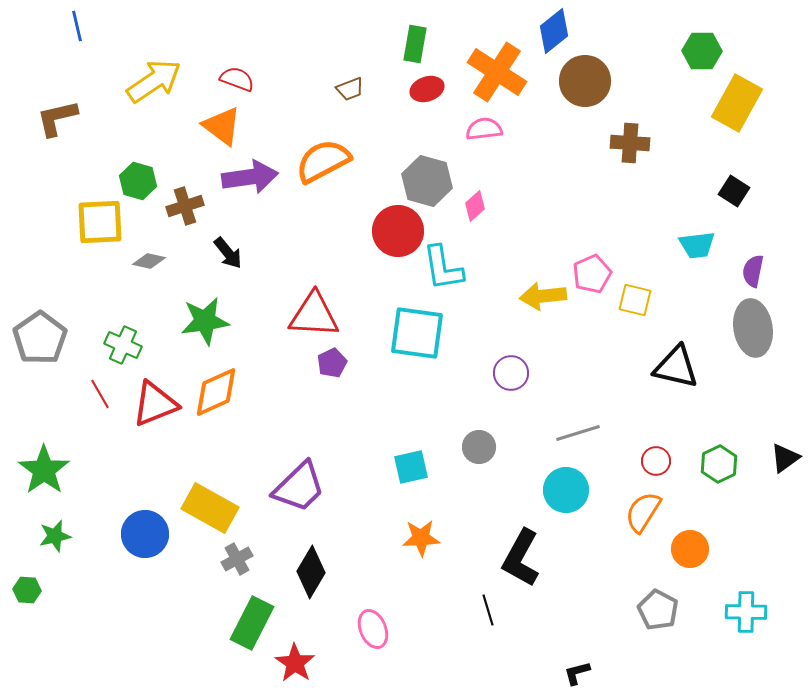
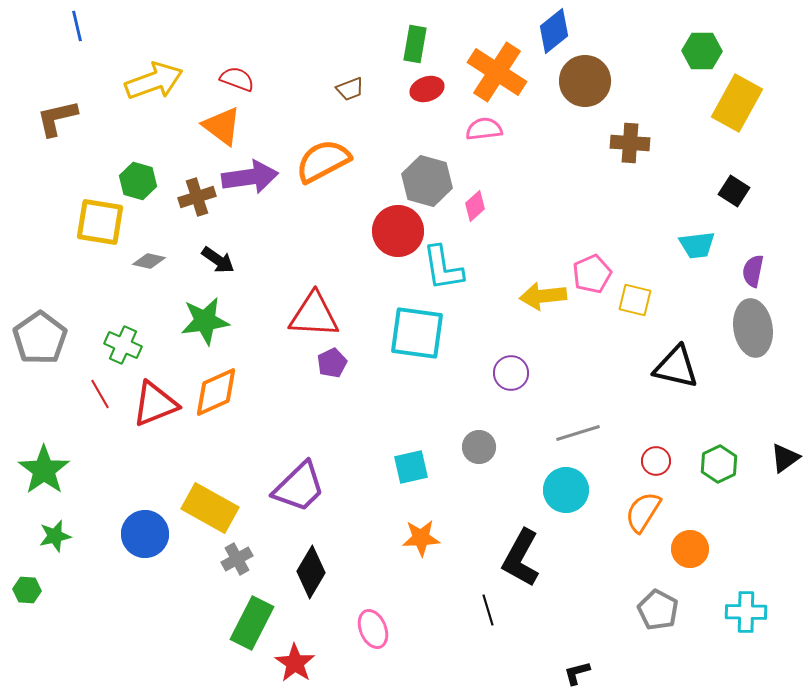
yellow arrow at (154, 81): rotated 14 degrees clockwise
brown cross at (185, 206): moved 12 px right, 9 px up
yellow square at (100, 222): rotated 12 degrees clockwise
black arrow at (228, 253): moved 10 px left, 7 px down; rotated 16 degrees counterclockwise
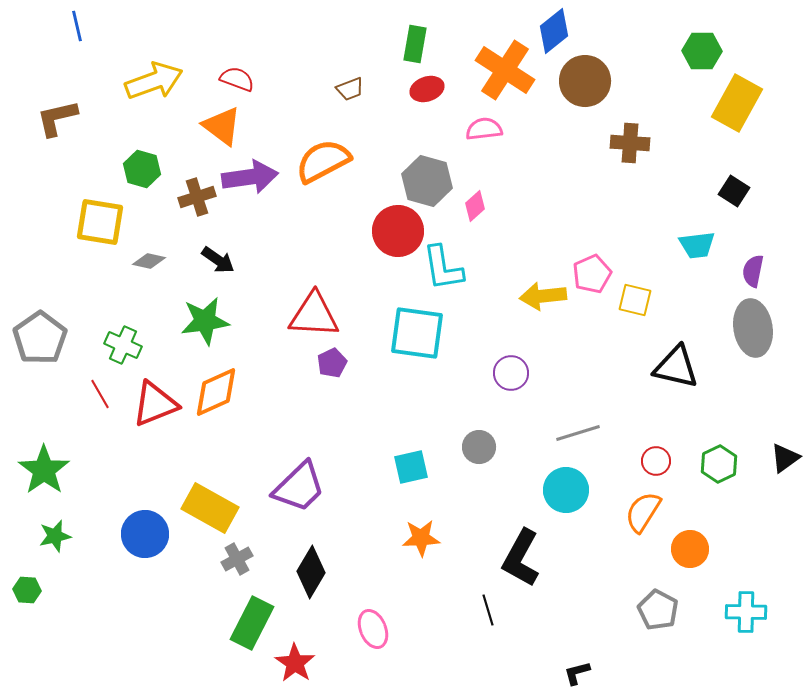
orange cross at (497, 72): moved 8 px right, 2 px up
green hexagon at (138, 181): moved 4 px right, 12 px up
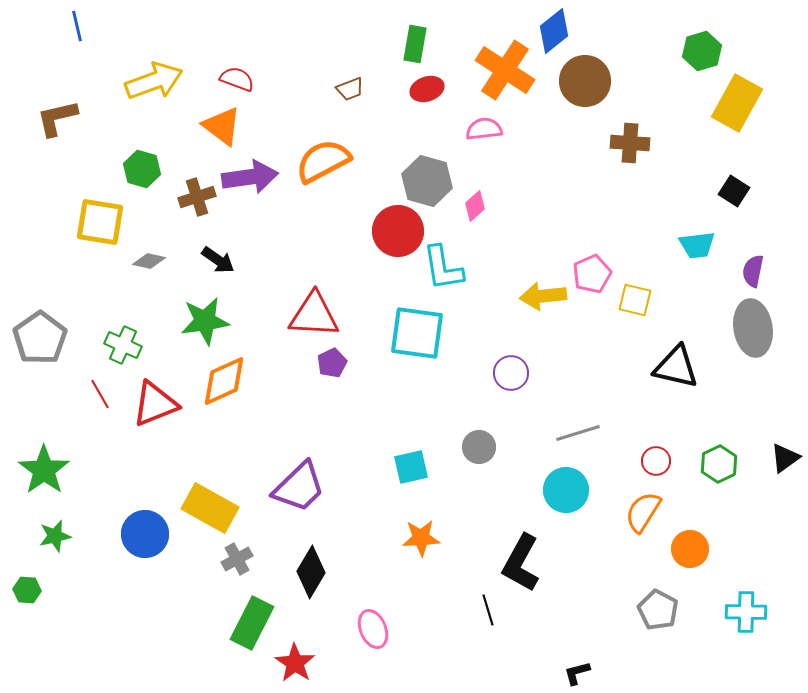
green hexagon at (702, 51): rotated 18 degrees counterclockwise
orange diamond at (216, 392): moved 8 px right, 11 px up
black L-shape at (521, 558): moved 5 px down
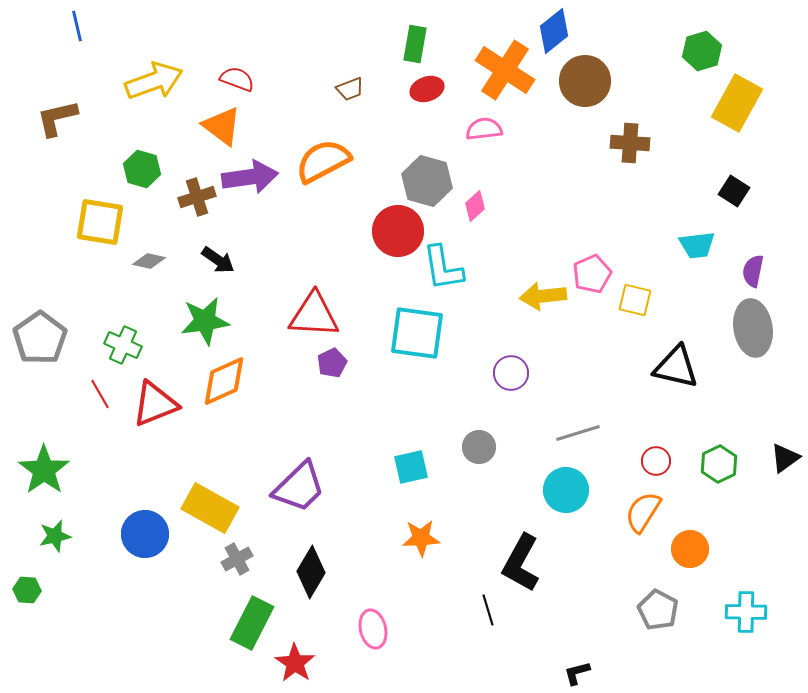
pink ellipse at (373, 629): rotated 9 degrees clockwise
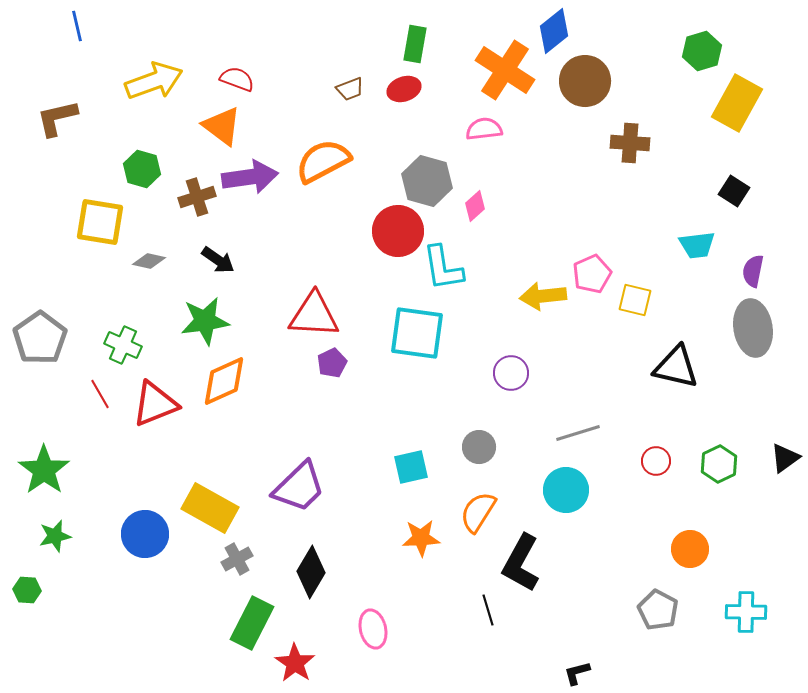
red ellipse at (427, 89): moved 23 px left
orange semicircle at (643, 512): moved 165 px left
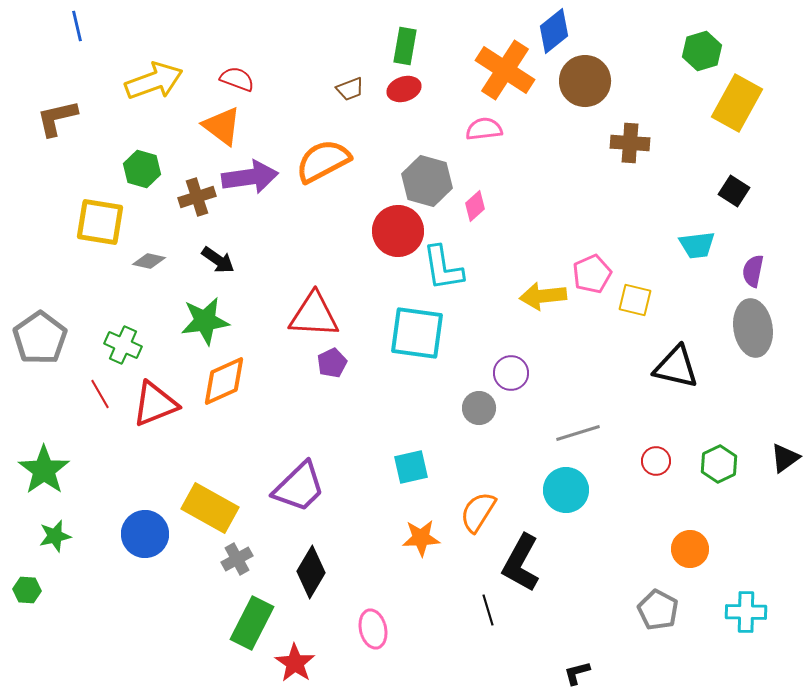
green rectangle at (415, 44): moved 10 px left, 2 px down
gray circle at (479, 447): moved 39 px up
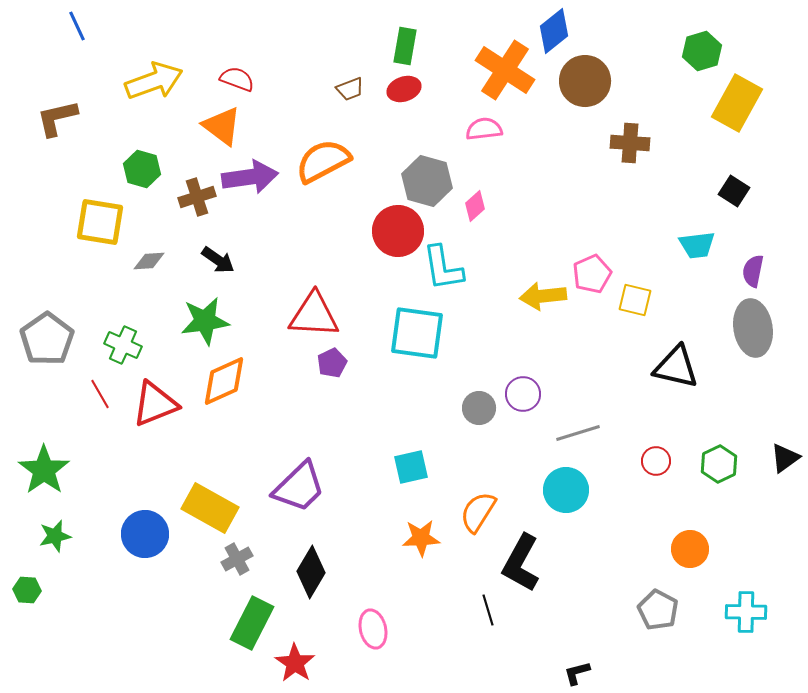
blue line at (77, 26): rotated 12 degrees counterclockwise
gray diamond at (149, 261): rotated 16 degrees counterclockwise
gray pentagon at (40, 338): moved 7 px right, 1 px down
purple circle at (511, 373): moved 12 px right, 21 px down
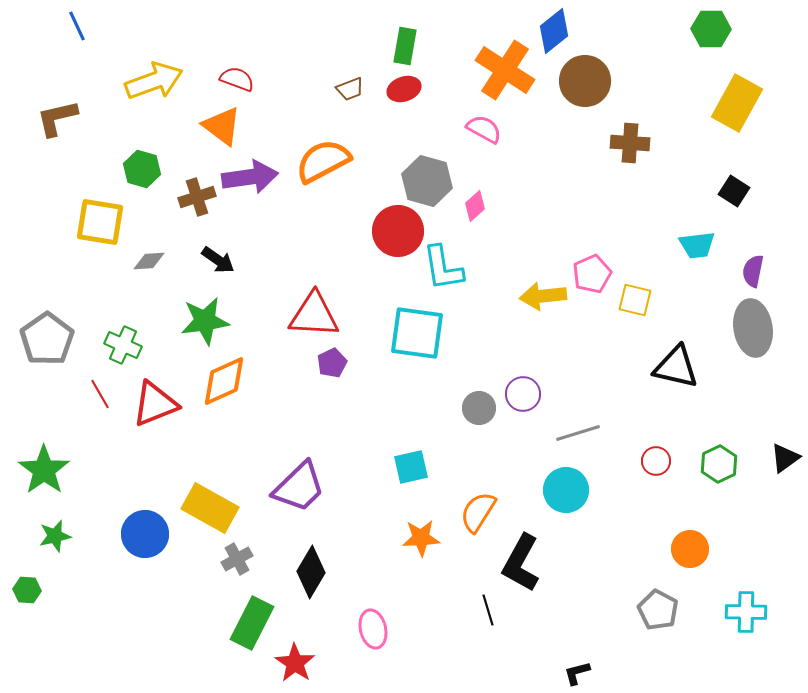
green hexagon at (702, 51): moved 9 px right, 22 px up; rotated 18 degrees clockwise
pink semicircle at (484, 129): rotated 36 degrees clockwise
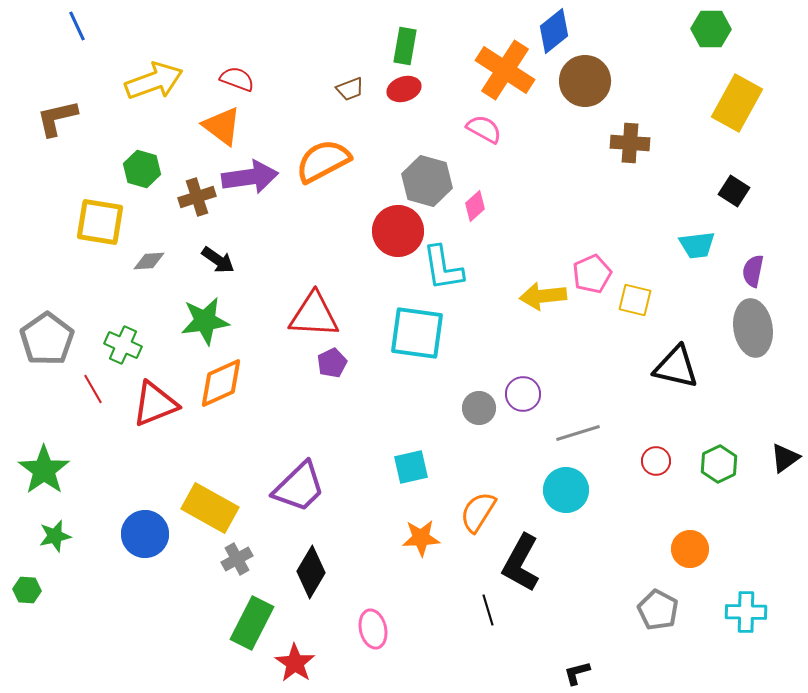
orange diamond at (224, 381): moved 3 px left, 2 px down
red line at (100, 394): moved 7 px left, 5 px up
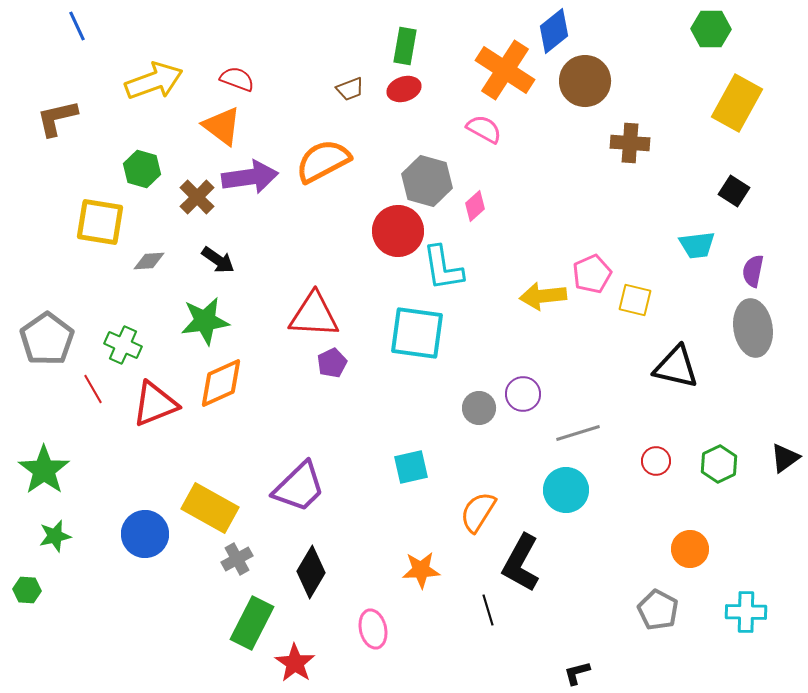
brown cross at (197, 197): rotated 27 degrees counterclockwise
orange star at (421, 538): moved 32 px down
